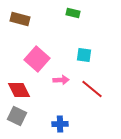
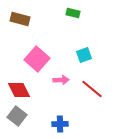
cyan square: rotated 28 degrees counterclockwise
gray square: rotated 12 degrees clockwise
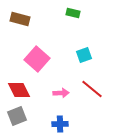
pink arrow: moved 13 px down
gray square: rotated 30 degrees clockwise
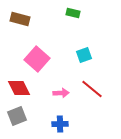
red diamond: moved 2 px up
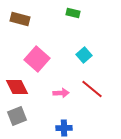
cyan square: rotated 21 degrees counterclockwise
red diamond: moved 2 px left, 1 px up
blue cross: moved 4 px right, 4 px down
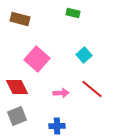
blue cross: moved 7 px left, 2 px up
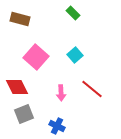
green rectangle: rotated 32 degrees clockwise
cyan square: moved 9 px left
pink square: moved 1 px left, 2 px up
pink arrow: rotated 91 degrees clockwise
gray square: moved 7 px right, 2 px up
blue cross: rotated 28 degrees clockwise
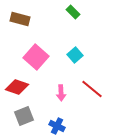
green rectangle: moved 1 px up
red diamond: rotated 45 degrees counterclockwise
gray square: moved 2 px down
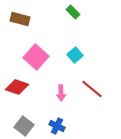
gray square: moved 10 px down; rotated 30 degrees counterclockwise
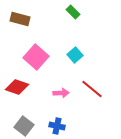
pink arrow: rotated 91 degrees counterclockwise
blue cross: rotated 14 degrees counterclockwise
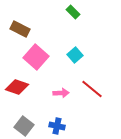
brown rectangle: moved 10 px down; rotated 12 degrees clockwise
